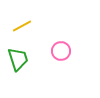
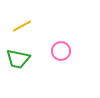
green trapezoid: rotated 120 degrees clockwise
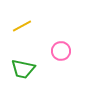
green trapezoid: moved 5 px right, 10 px down
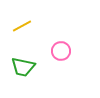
green trapezoid: moved 2 px up
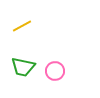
pink circle: moved 6 px left, 20 px down
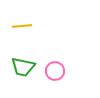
yellow line: rotated 24 degrees clockwise
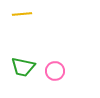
yellow line: moved 12 px up
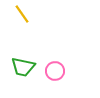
yellow line: rotated 60 degrees clockwise
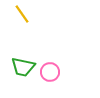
pink circle: moved 5 px left, 1 px down
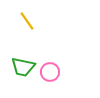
yellow line: moved 5 px right, 7 px down
